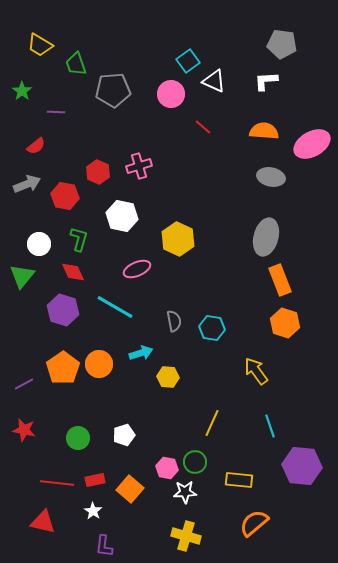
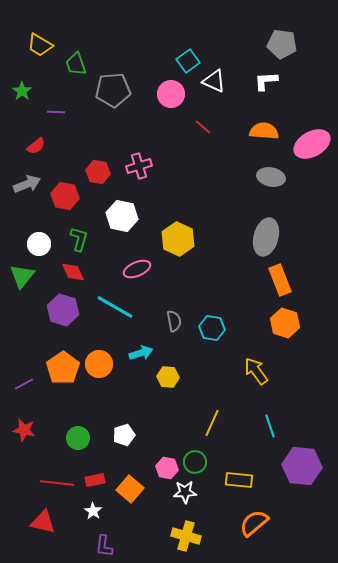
red hexagon at (98, 172): rotated 15 degrees counterclockwise
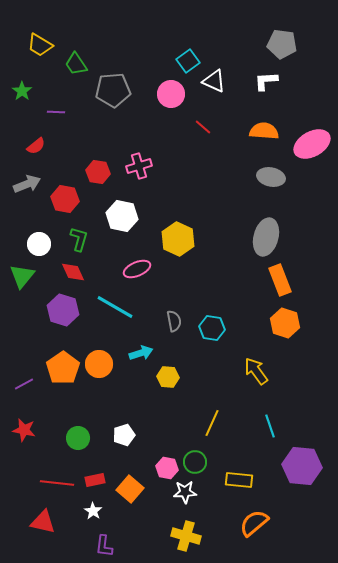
green trapezoid at (76, 64): rotated 15 degrees counterclockwise
red hexagon at (65, 196): moved 3 px down
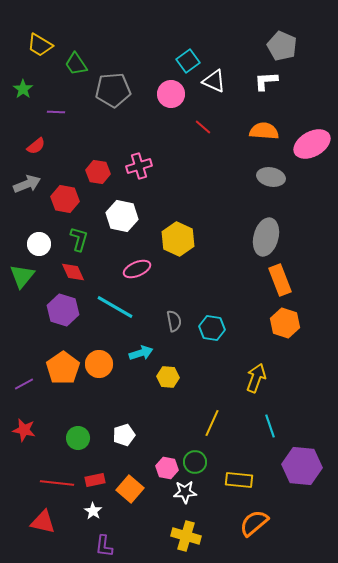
gray pentagon at (282, 44): moved 2 px down; rotated 16 degrees clockwise
green star at (22, 91): moved 1 px right, 2 px up
yellow arrow at (256, 371): moved 7 px down; rotated 56 degrees clockwise
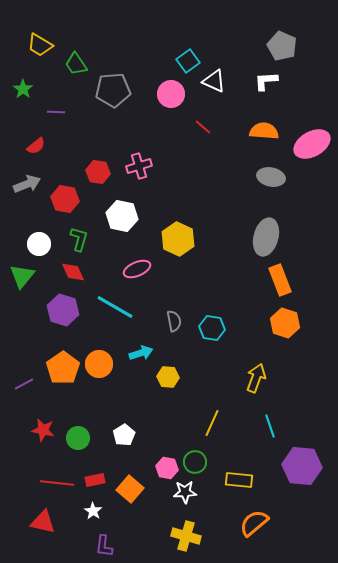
red star at (24, 430): moved 19 px right
white pentagon at (124, 435): rotated 15 degrees counterclockwise
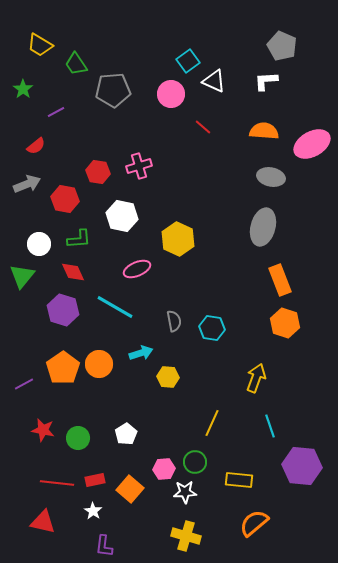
purple line at (56, 112): rotated 30 degrees counterclockwise
gray ellipse at (266, 237): moved 3 px left, 10 px up
green L-shape at (79, 239): rotated 70 degrees clockwise
white pentagon at (124, 435): moved 2 px right, 1 px up
pink hexagon at (167, 468): moved 3 px left, 1 px down; rotated 15 degrees counterclockwise
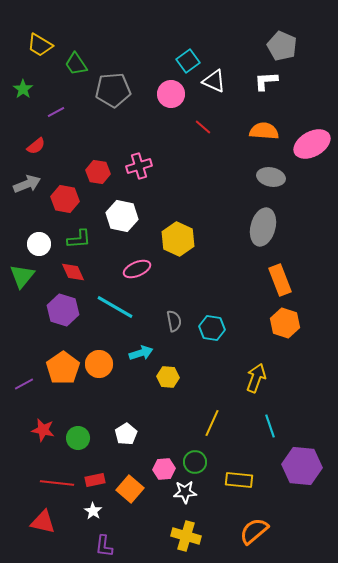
orange semicircle at (254, 523): moved 8 px down
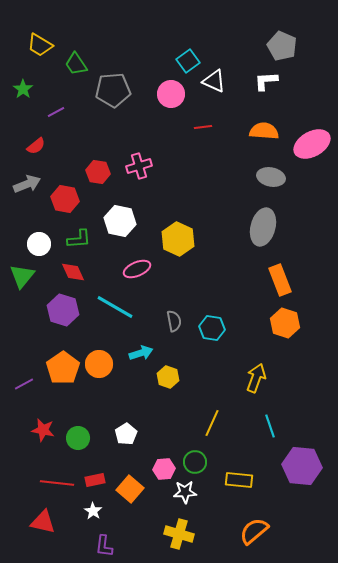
red line at (203, 127): rotated 48 degrees counterclockwise
white hexagon at (122, 216): moved 2 px left, 5 px down
yellow hexagon at (168, 377): rotated 15 degrees clockwise
yellow cross at (186, 536): moved 7 px left, 2 px up
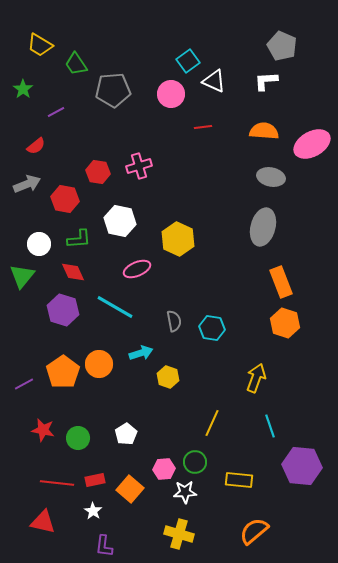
orange rectangle at (280, 280): moved 1 px right, 2 px down
orange pentagon at (63, 368): moved 4 px down
